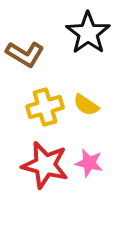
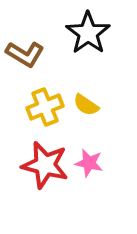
yellow cross: rotated 6 degrees counterclockwise
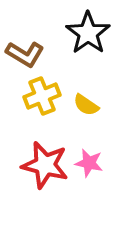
yellow cross: moved 3 px left, 11 px up
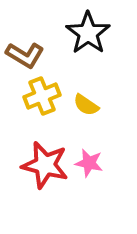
brown L-shape: moved 1 px down
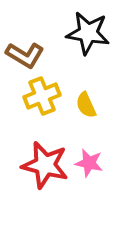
black star: rotated 27 degrees counterclockwise
yellow semicircle: rotated 32 degrees clockwise
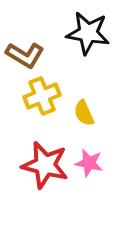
yellow semicircle: moved 2 px left, 8 px down
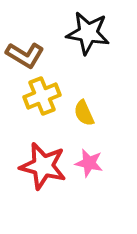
red star: moved 2 px left, 1 px down
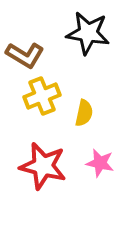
yellow semicircle: rotated 144 degrees counterclockwise
pink star: moved 11 px right
